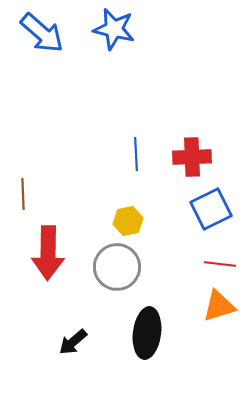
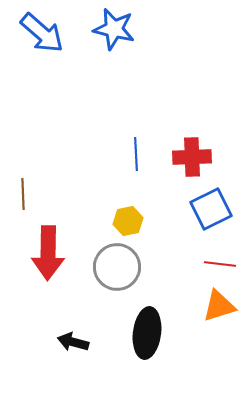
black arrow: rotated 56 degrees clockwise
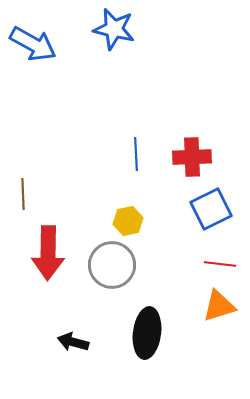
blue arrow: moved 9 px left, 11 px down; rotated 12 degrees counterclockwise
gray circle: moved 5 px left, 2 px up
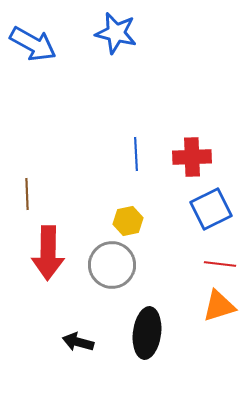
blue star: moved 2 px right, 4 px down
brown line: moved 4 px right
black arrow: moved 5 px right
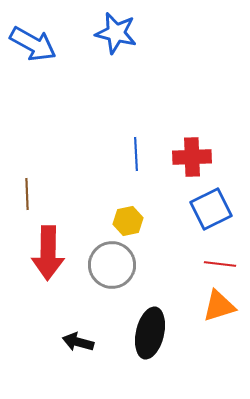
black ellipse: moved 3 px right; rotated 6 degrees clockwise
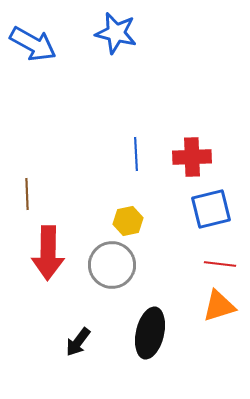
blue square: rotated 12 degrees clockwise
black arrow: rotated 68 degrees counterclockwise
